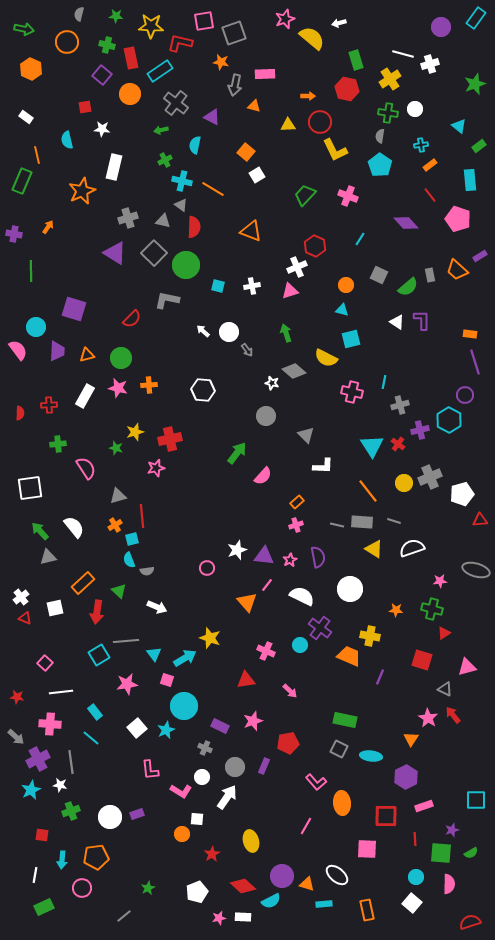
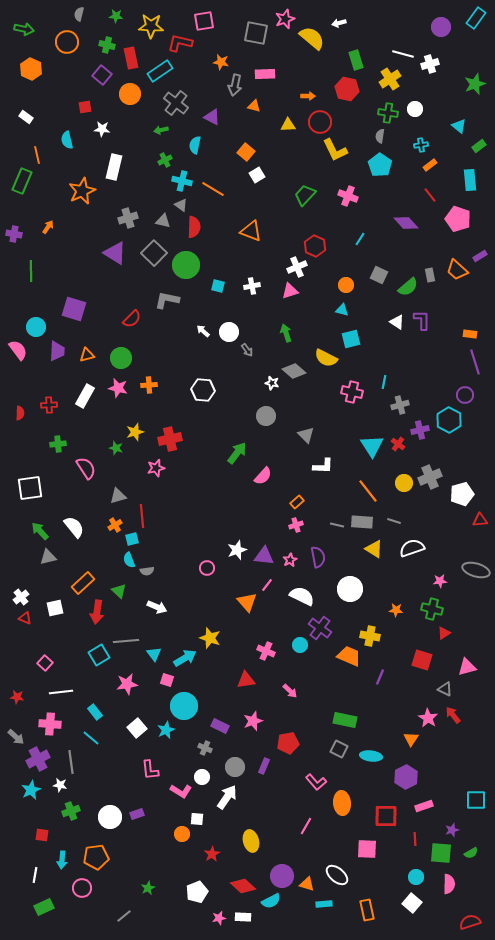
gray square at (234, 33): moved 22 px right; rotated 30 degrees clockwise
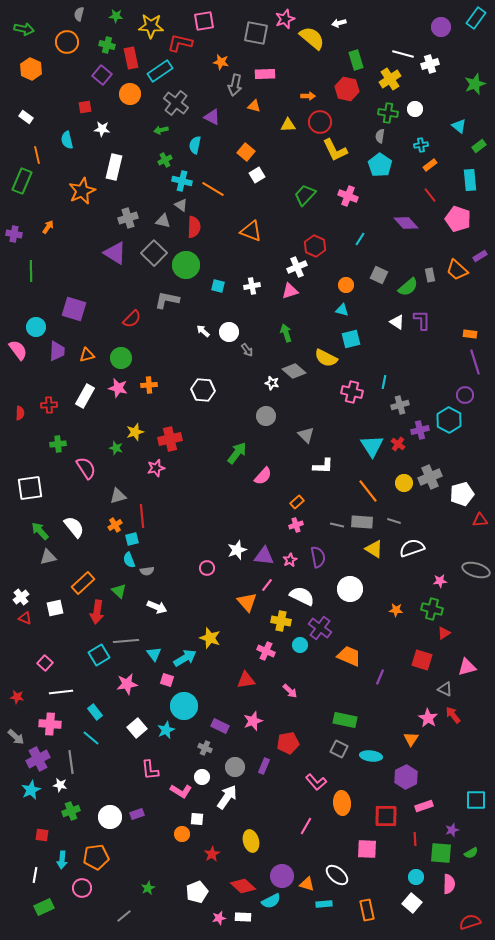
yellow cross at (370, 636): moved 89 px left, 15 px up
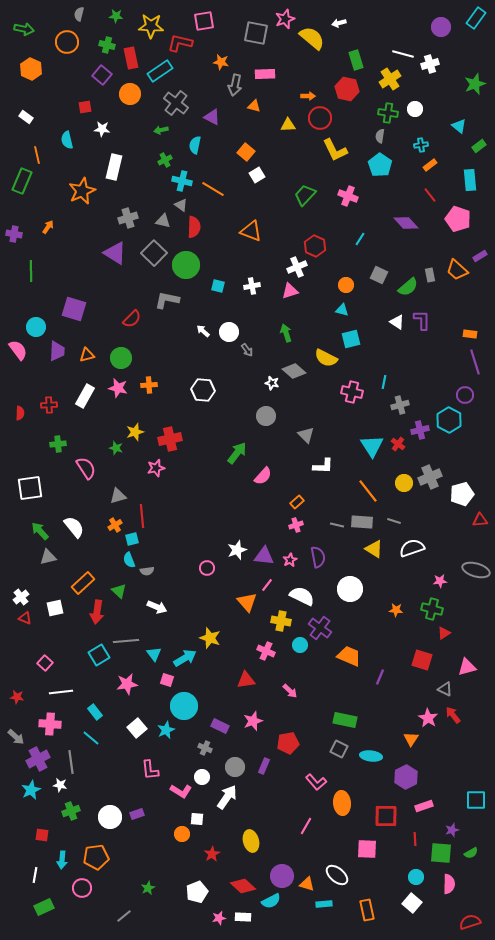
red circle at (320, 122): moved 4 px up
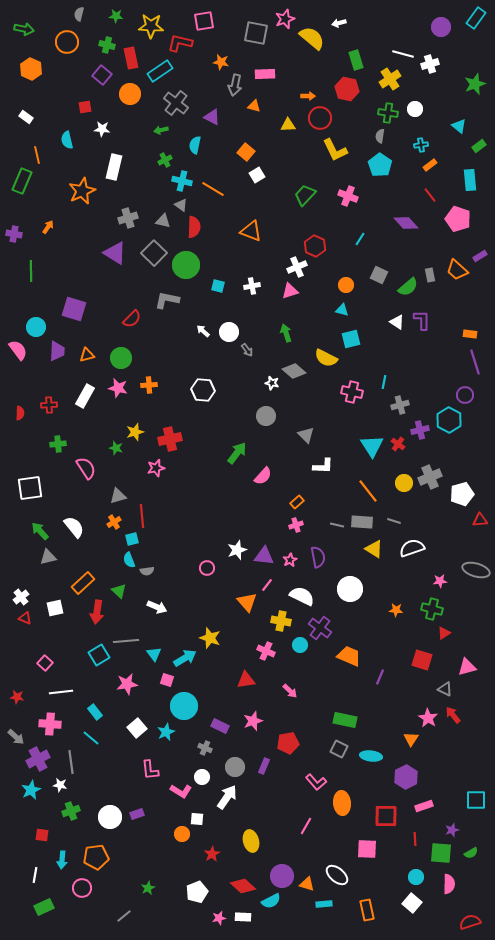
orange cross at (115, 525): moved 1 px left, 3 px up
cyan star at (166, 730): moved 2 px down
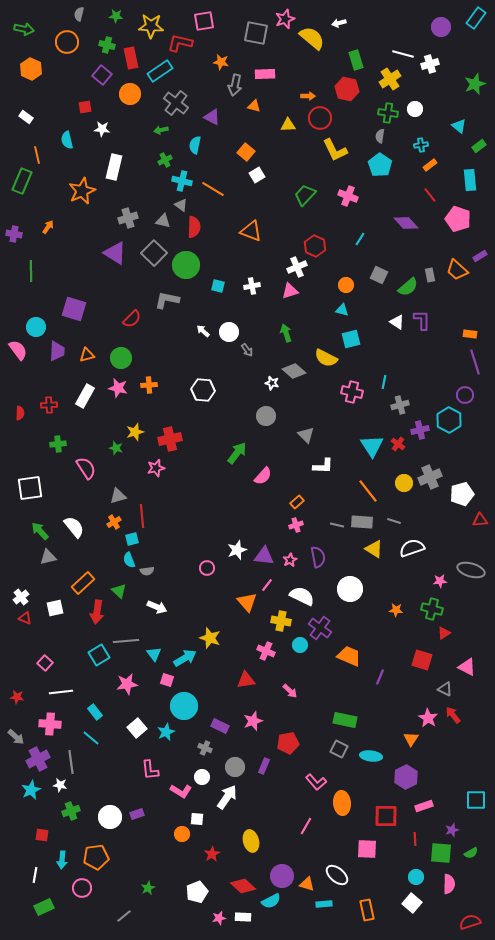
gray ellipse at (476, 570): moved 5 px left
pink triangle at (467, 667): rotated 42 degrees clockwise
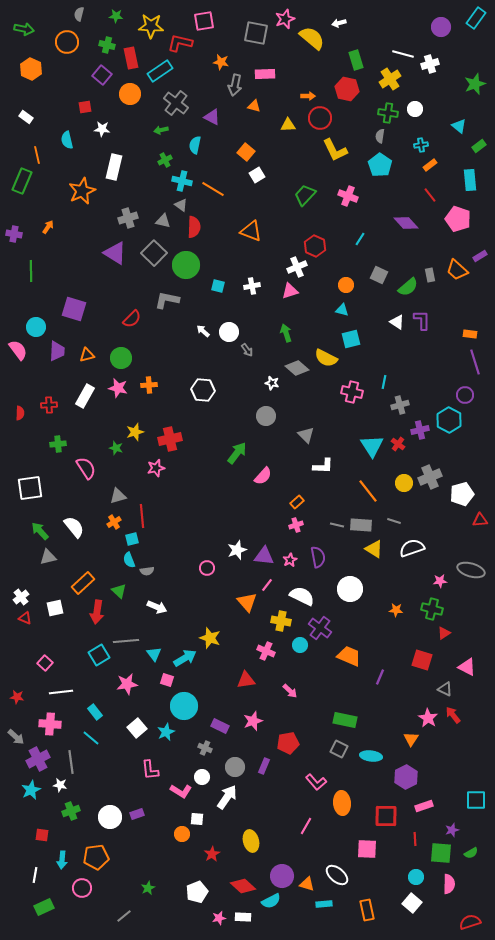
gray diamond at (294, 371): moved 3 px right, 3 px up
gray rectangle at (362, 522): moved 1 px left, 3 px down
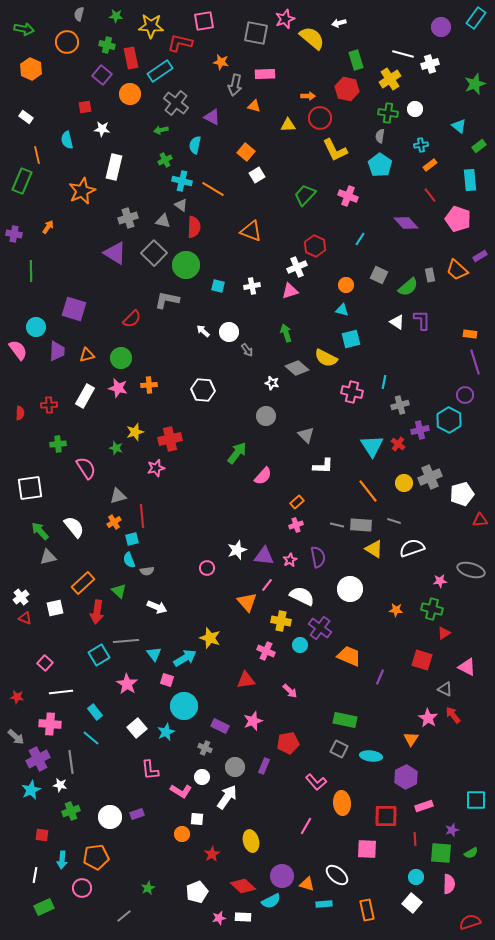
pink star at (127, 684): rotated 30 degrees counterclockwise
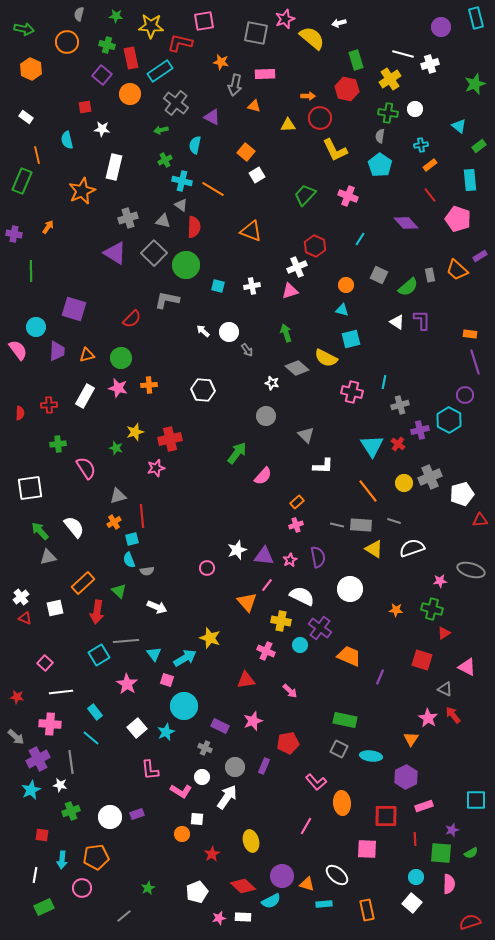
cyan rectangle at (476, 18): rotated 50 degrees counterclockwise
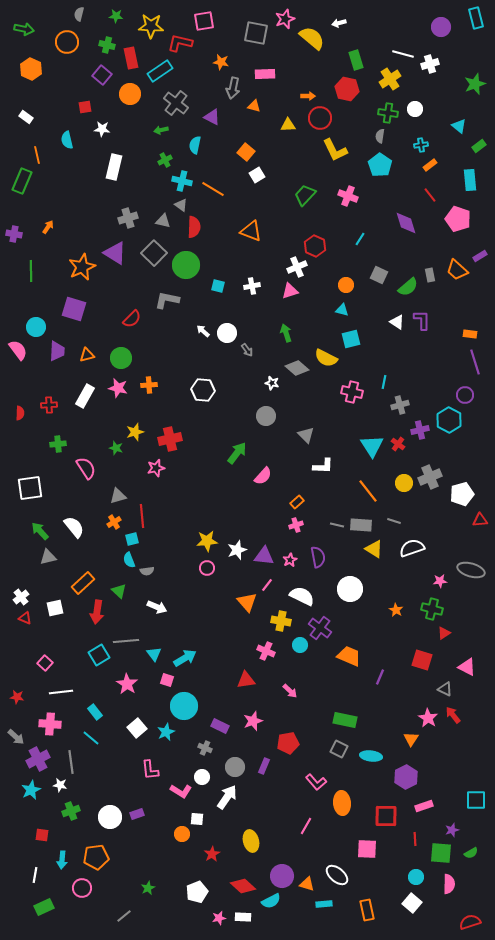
gray arrow at (235, 85): moved 2 px left, 3 px down
orange star at (82, 191): moved 76 px down
purple diamond at (406, 223): rotated 25 degrees clockwise
white circle at (229, 332): moved 2 px left, 1 px down
orange star at (396, 610): rotated 24 degrees clockwise
yellow star at (210, 638): moved 3 px left, 97 px up; rotated 25 degrees counterclockwise
